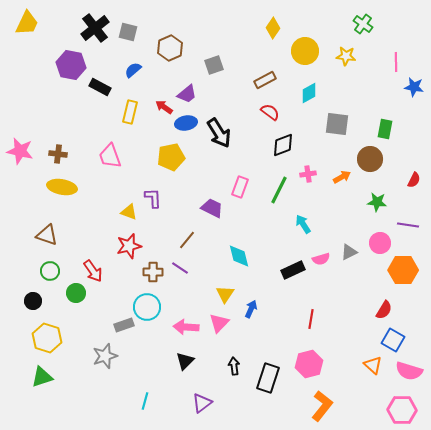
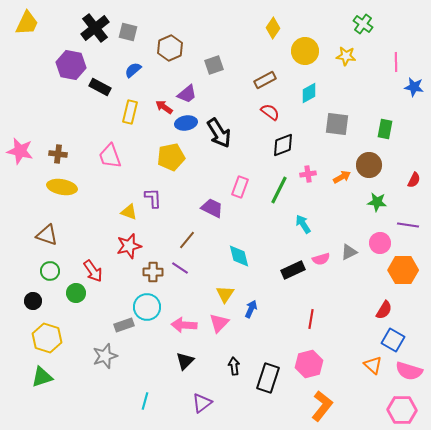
brown circle at (370, 159): moved 1 px left, 6 px down
pink arrow at (186, 327): moved 2 px left, 2 px up
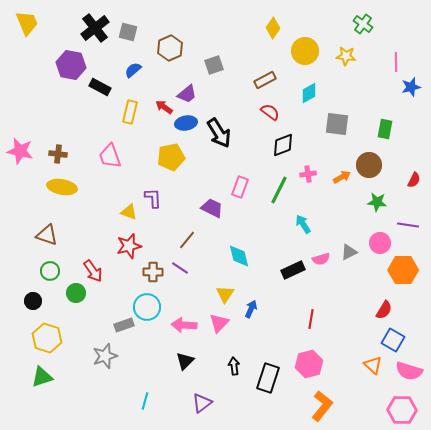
yellow trapezoid at (27, 23): rotated 48 degrees counterclockwise
blue star at (414, 87): moved 3 px left; rotated 24 degrees counterclockwise
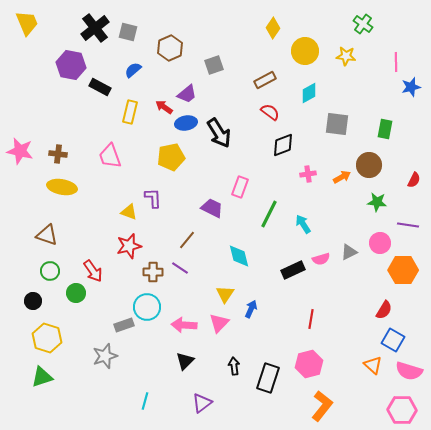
green line at (279, 190): moved 10 px left, 24 px down
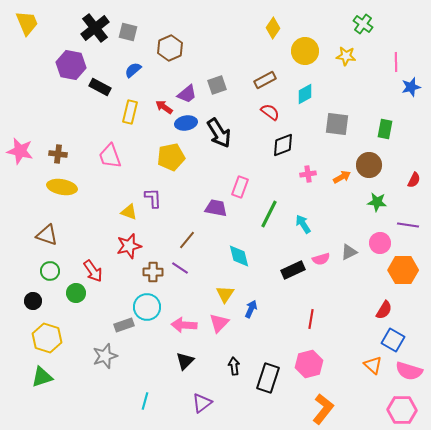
gray square at (214, 65): moved 3 px right, 20 px down
cyan diamond at (309, 93): moved 4 px left, 1 px down
purple trapezoid at (212, 208): moved 4 px right; rotated 15 degrees counterclockwise
orange L-shape at (322, 406): moved 1 px right, 3 px down
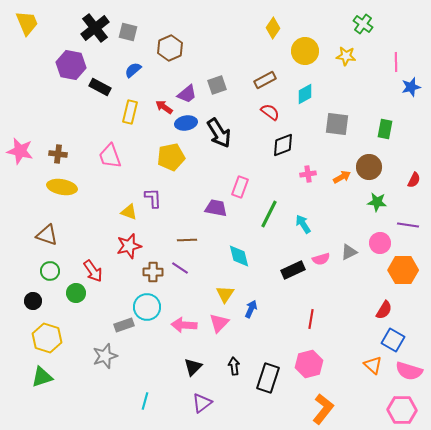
brown circle at (369, 165): moved 2 px down
brown line at (187, 240): rotated 48 degrees clockwise
black triangle at (185, 361): moved 8 px right, 6 px down
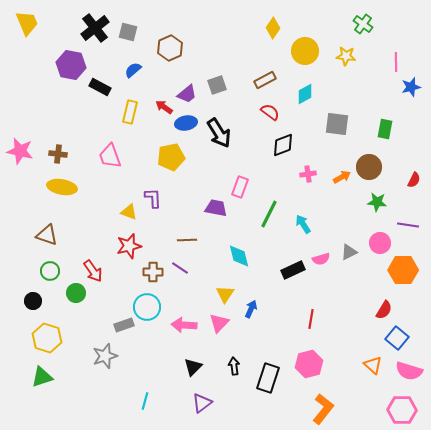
blue square at (393, 340): moved 4 px right, 2 px up; rotated 10 degrees clockwise
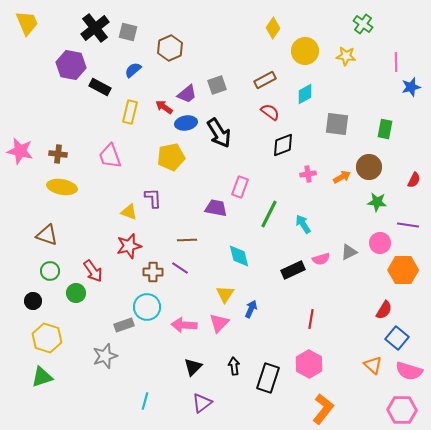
pink hexagon at (309, 364): rotated 16 degrees counterclockwise
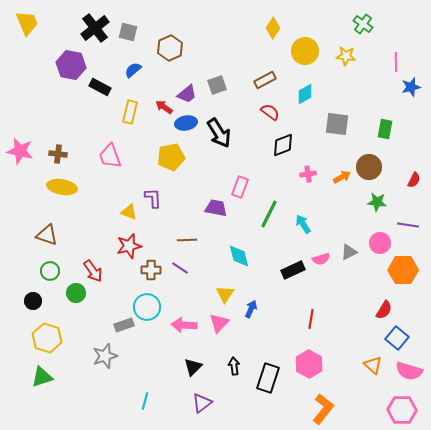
brown cross at (153, 272): moved 2 px left, 2 px up
